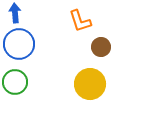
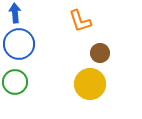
brown circle: moved 1 px left, 6 px down
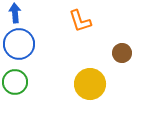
brown circle: moved 22 px right
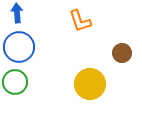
blue arrow: moved 2 px right
blue circle: moved 3 px down
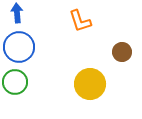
brown circle: moved 1 px up
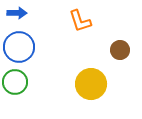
blue arrow: rotated 96 degrees clockwise
brown circle: moved 2 px left, 2 px up
yellow circle: moved 1 px right
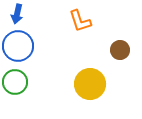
blue arrow: moved 1 px down; rotated 102 degrees clockwise
blue circle: moved 1 px left, 1 px up
yellow circle: moved 1 px left
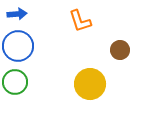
blue arrow: rotated 108 degrees counterclockwise
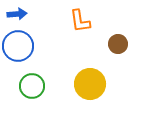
orange L-shape: rotated 10 degrees clockwise
brown circle: moved 2 px left, 6 px up
green circle: moved 17 px right, 4 px down
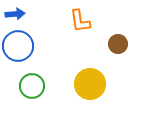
blue arrow: moved 2 px left
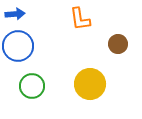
orange L-shape: moved 2 px up
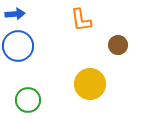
orange L-shape: moved 1 px right, 1 px down
brown circle: moved 1 px down
green circle: moved 4 px left, 14 px down
